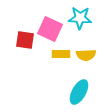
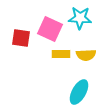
red square: moved 4 px left, 2 px up
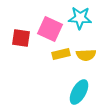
yellow rectangle: rotated 12 degrees counterclockwise
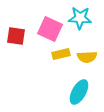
red square: moved 5 px left, 2 px up
yellow semicircle: moved 1 px right, 2 px down
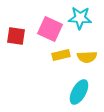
yellow rectangle: moved 1 px down
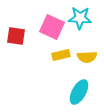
pink square: moved 2 px right, 2 px up
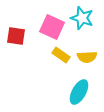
cyan star: moved 2 px right; rotated 15 degrees clockwise
yellow rectangle: rotated 48 degrees clockwise
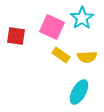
cyan star: rotated 20 degrees clockwise
